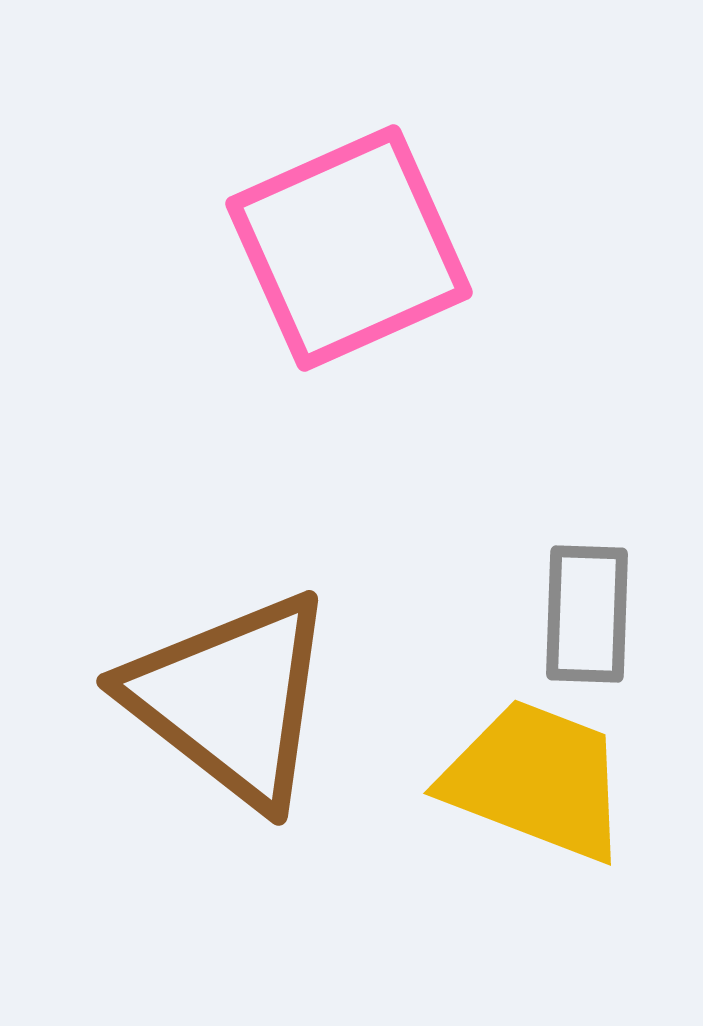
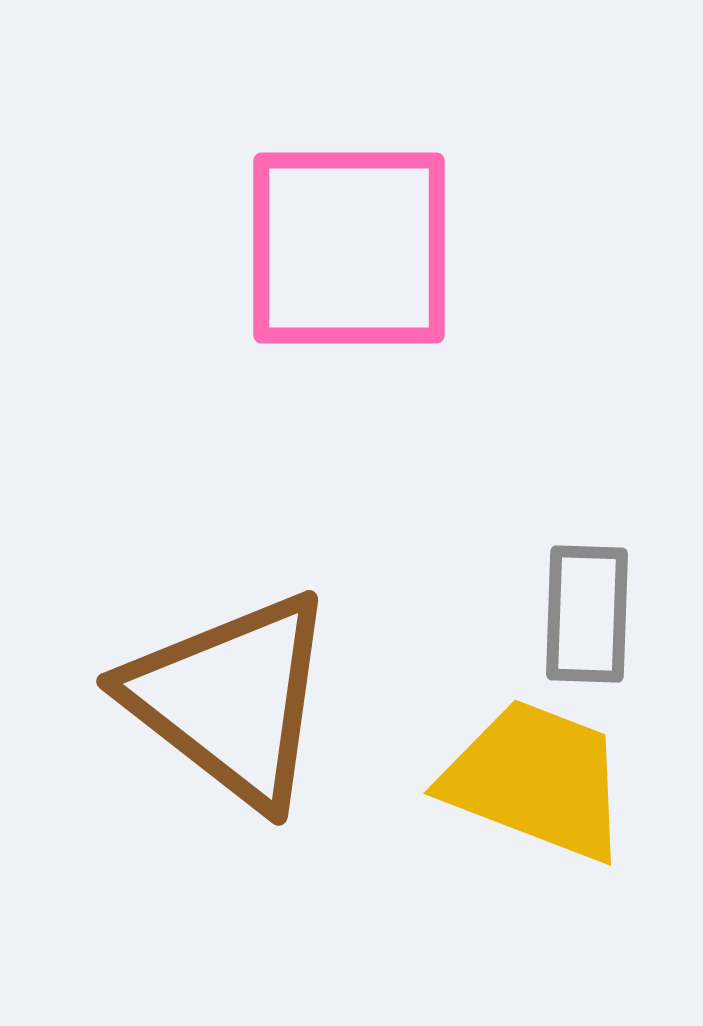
pink square: rotated 24 degrees clockwise
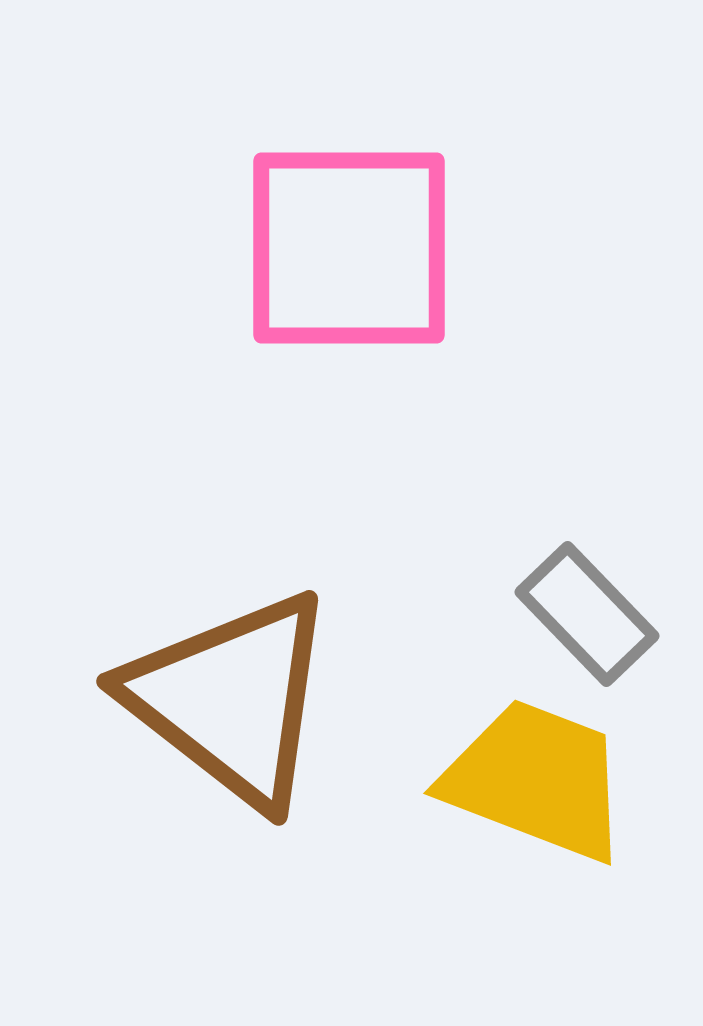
gray rectangle: rotated 46 degrees counterclockwise
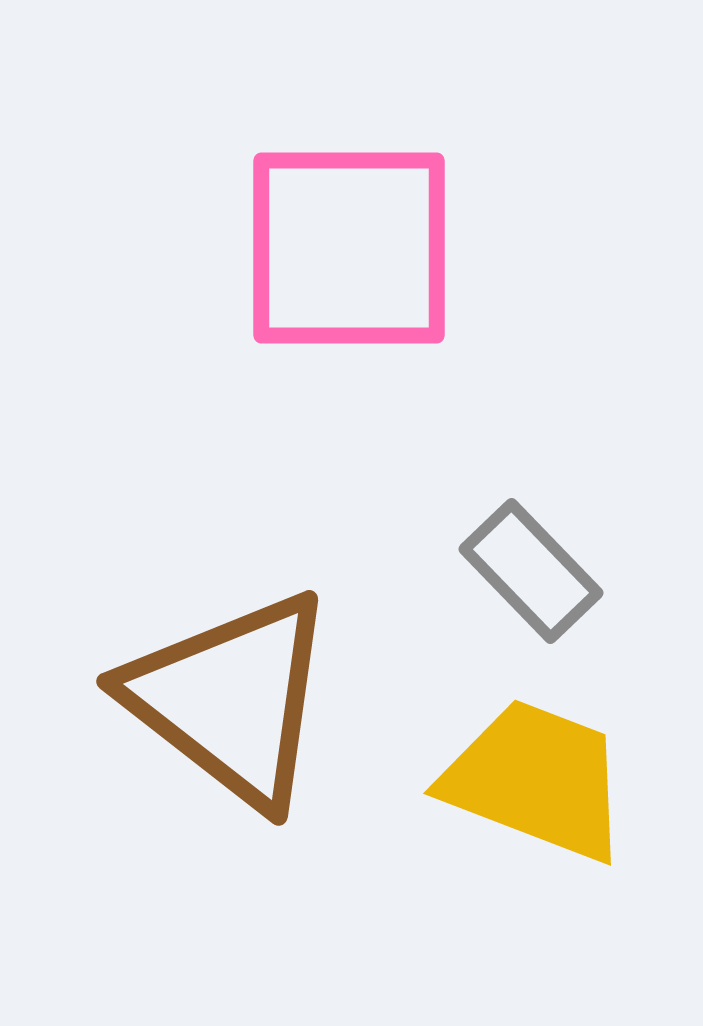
gray rectangle: moved 56 px left, 43 px up
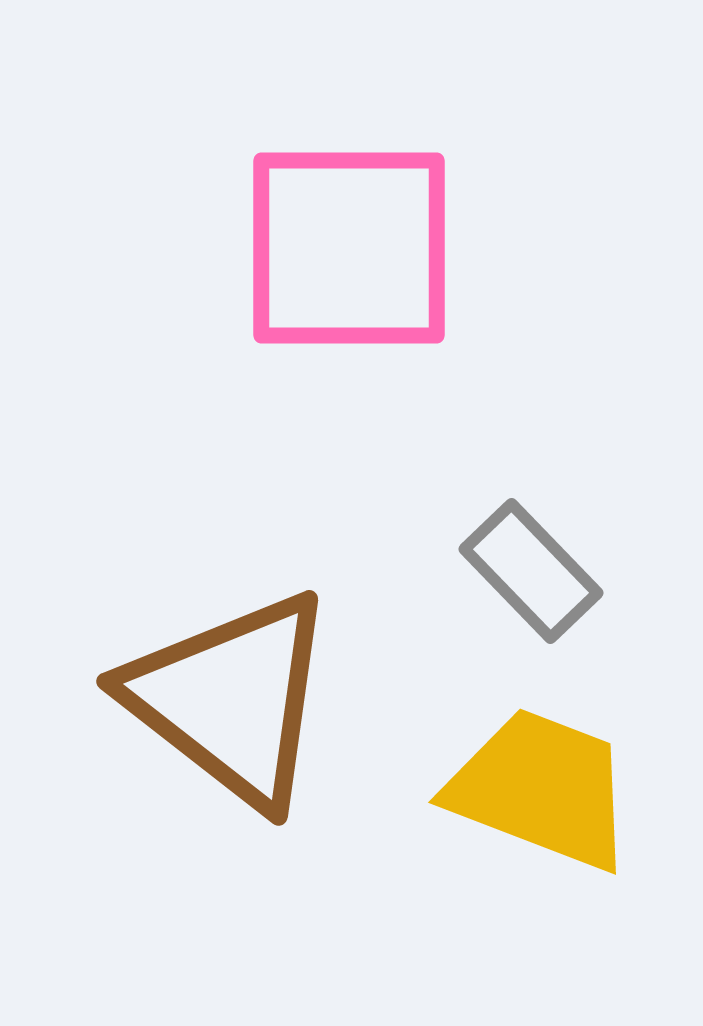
yellow trapezoid: moved 5 px right, 9 px down
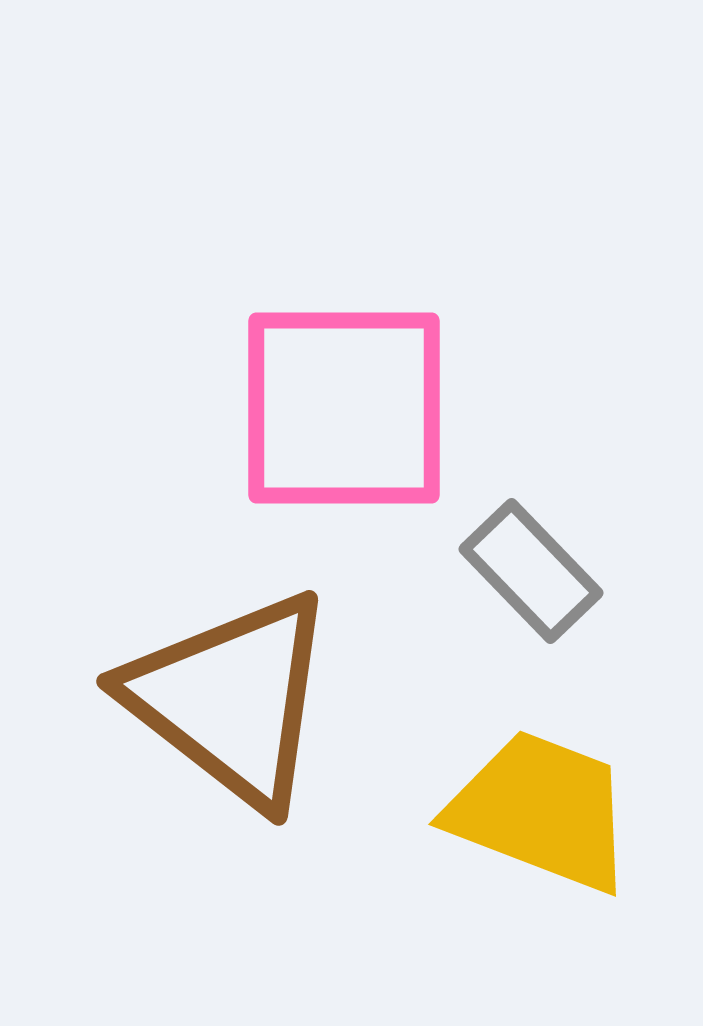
pink square: moved 5 px left, 160 px down
yellow trapezoid: moved 22 px down
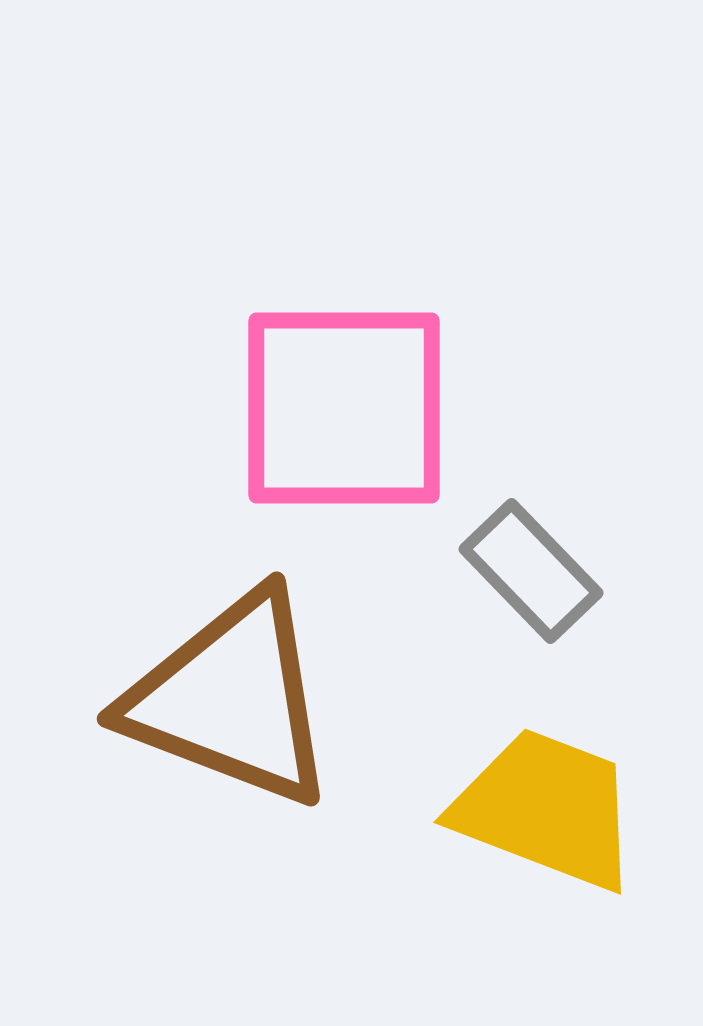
brown triangle: rotated 17 degrees counterclockwise
yellow trapezoid: moved 5 px right, 2 px up
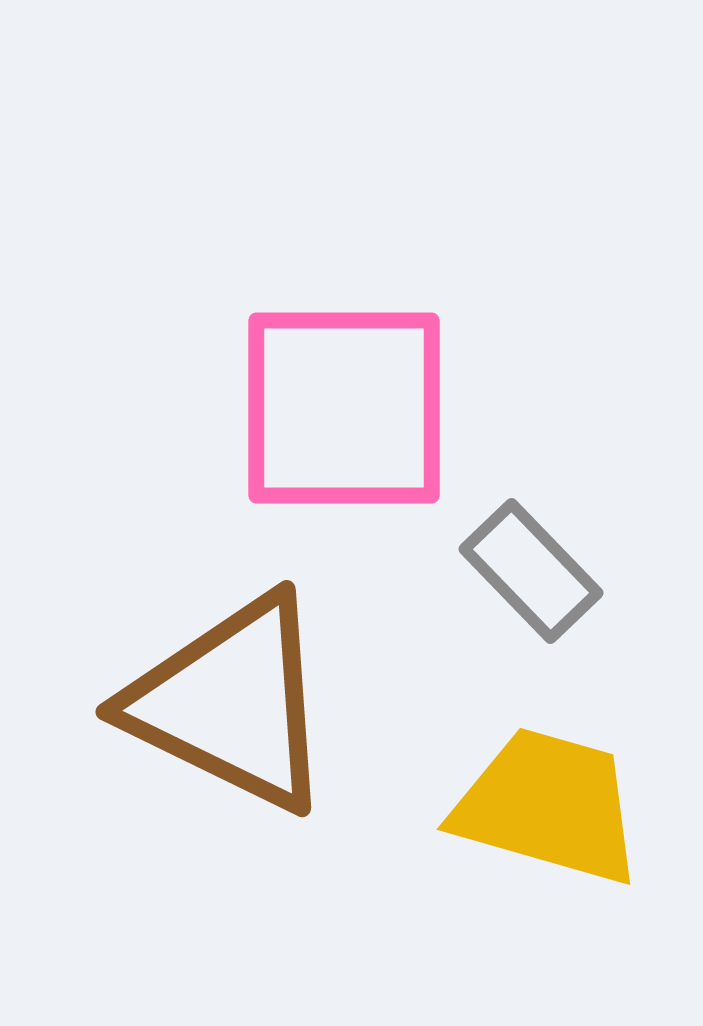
brown triangle: moved 4 px down; rotated 5 degrees clockwise
yellow trapezoid: moved 2 px right, 3 px up; rotated 5 degrees counterclockwise
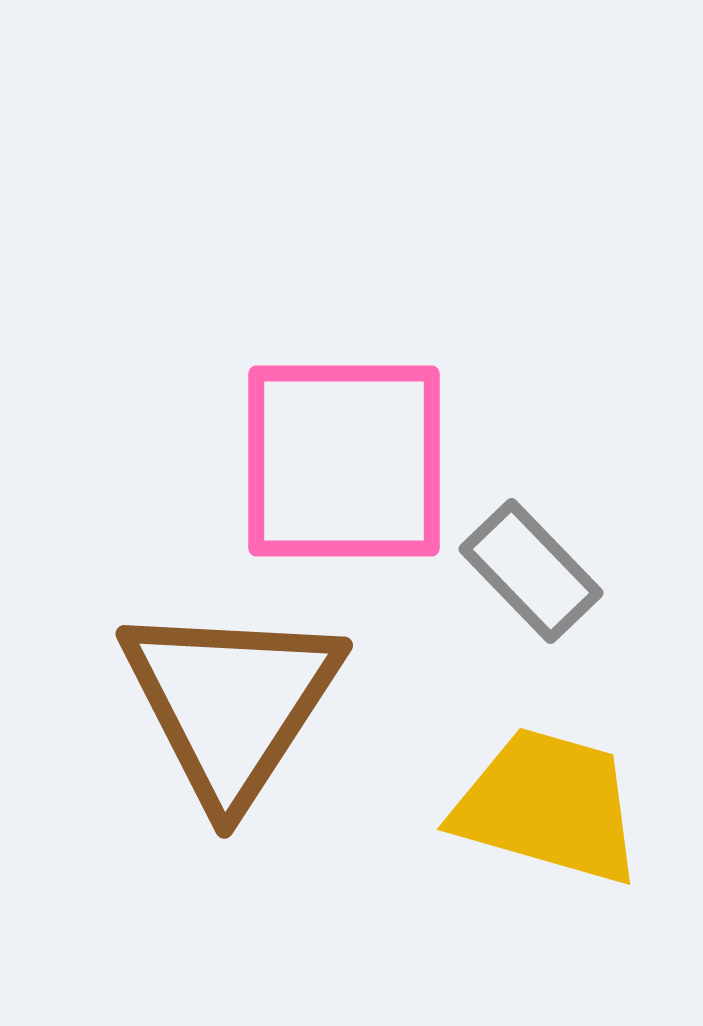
pink square: moved 53 px down
brown triangle: rotated 37 degrees clockwise
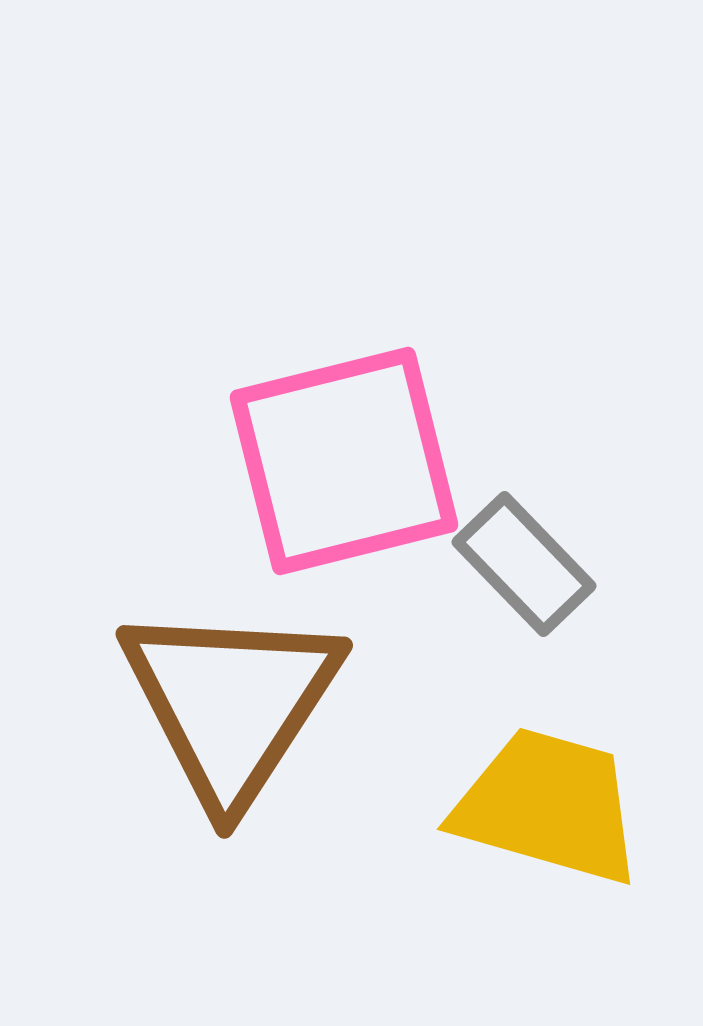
pink square: rotated 14 degrees counterclockwise
gray rectangle: moved 7 px left, 7 px up
